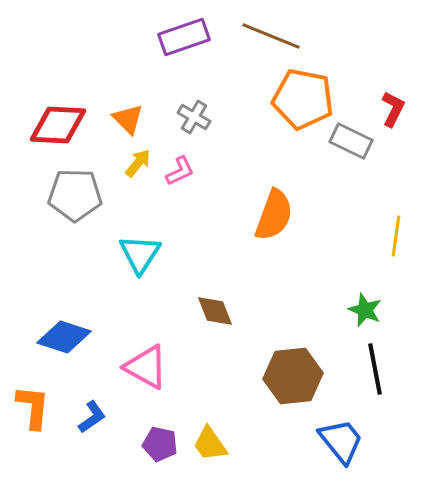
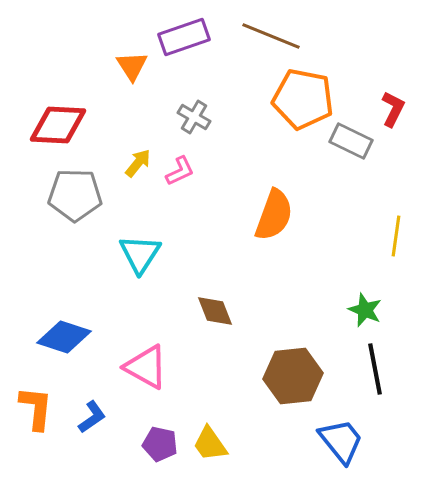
orange triangle: moved 4 px right, 53 px up; rotated 12 degrees clockwise
orange L-shape: moved 3 px right, 1 px down
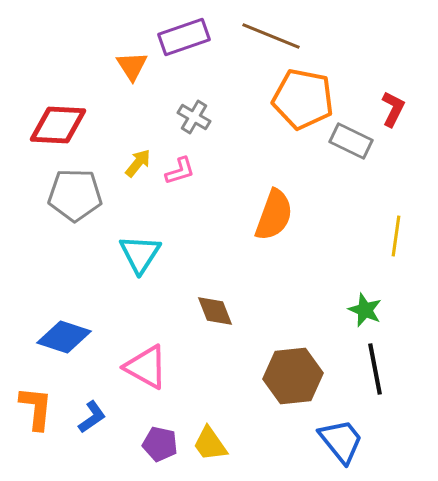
pink L-shape: rotated 8 degrees clockwise
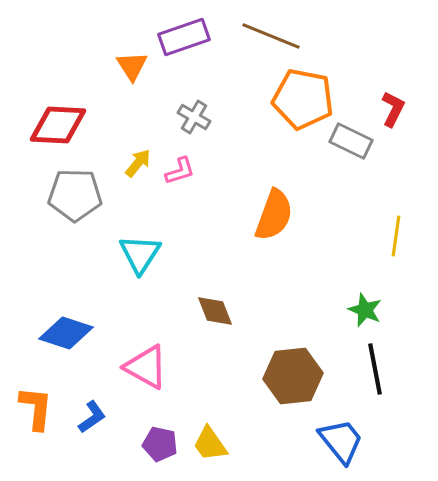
blue diamond: moved 2 px right, 4 px up
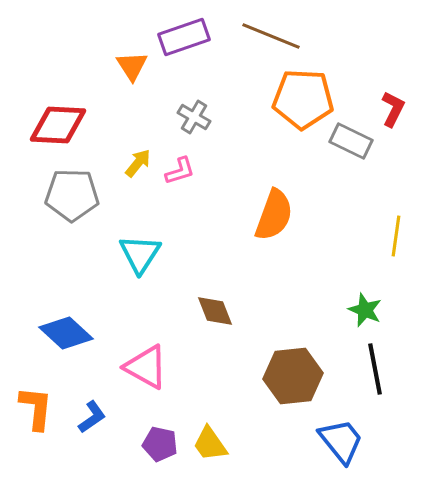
orange pentagon: rotated 8 degrees counterclockwise
gray pentagon: moved 3 px left
blue diamond: rotated 24 degrees clockwise
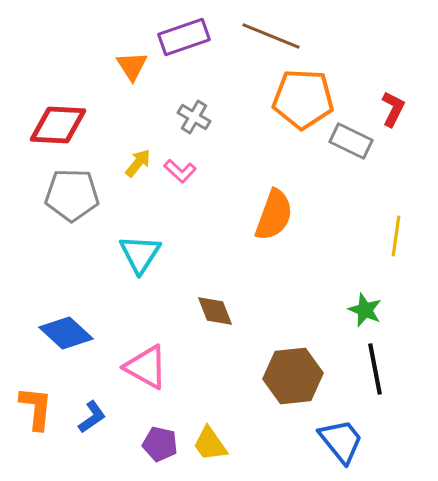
pink L-shape: rotated 60 degrees clockwise
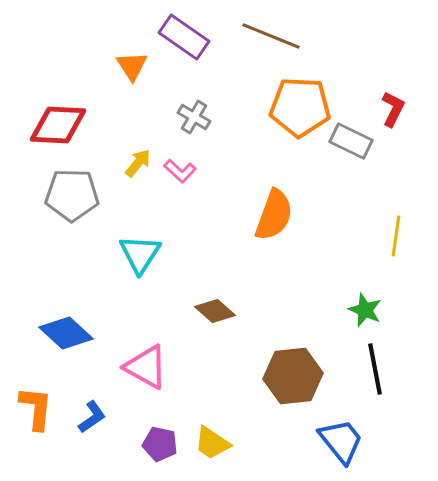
purple rectangle: rotated 54 degrees clockwise
orange pentagon: moved 3 px left, 8 px down
brown diamond: rotated 27 degrees counterclockwise
yellow trapezoid: moved 2 px right, 1 px up; rotated 21 degrees counterclockwise
